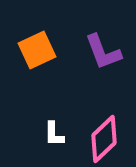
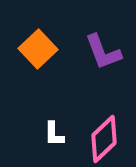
orange square: moved 1 px right, 1 px up; rotated 18 degrees counterclockwise
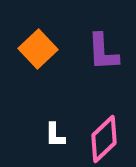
purple L-shape: rotated 18 degrees clockwise
white L-shape: moved 1 px right, 1 px down
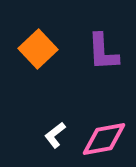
white L-shape: rotated 52 degrees clockwise
pink diamond: rotated 33 degrees clockwise
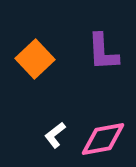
orange square: moved 3 px left, 10 px down
pink diamond: moved 1 px left
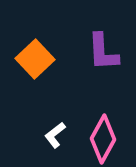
pink diamond: rotated 51 degrees counterclockwise
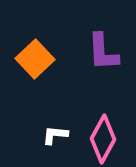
white L-shape: rotated 44 degrees clockwise
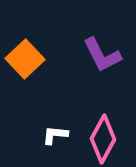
purple L-shape: moved 1 px left, 3 px down; rotated 24 degrees counterclockwise
orange square: moved 10 px left
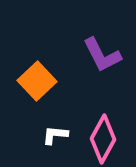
orange square: moved 12 px right, 22 px down
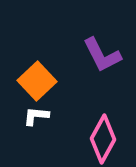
white L-shape: moved 19 px left, 19 px up
